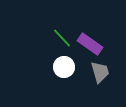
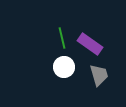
green line: rotated 30 degrees clockwise
gray trapezoid: moved 1 px left, 3 px down
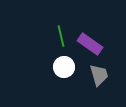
green line: moved 1 px left, 2 px up
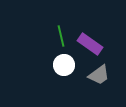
white circle: moved 2 px up
gray trapezoid: rotated 70 degrees clockwise
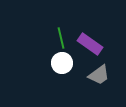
green line: moved 2 px down
white circle: moved 2 px left, 2 px up
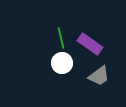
gray trapezoid: moved 1 px down
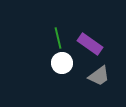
green line: moved 3 px left
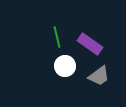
green line: moved 1 px left, 1 px up
white circle: moved 3 px right, 3 px down
